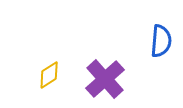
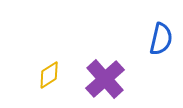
blue semicircle: moved 2 px up; rotated 8 degrees clockwise
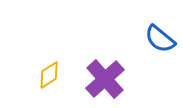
blue semicircle: moved 1 px left; rotated 116 degrees clockwise
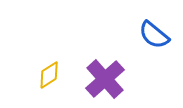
blue semicircle: moved 6 px left, 4 px up
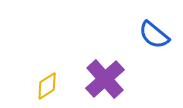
yellow diamond: moved 2 px left, 11 px down
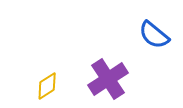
purple cross: moved 3 px right; rotated 9 degrees clockwise
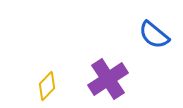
yellow diamond: rotated 12 degrees counterclockwise
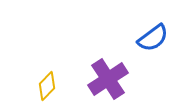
blue semicircle: moved 1 px left, 3 px down; rotated 76 degrees counterclockwise
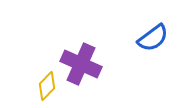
purple cross: moved 27 px left, 15 px up; rotated 33 degrees counterclockwise
